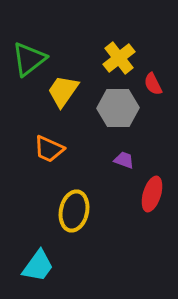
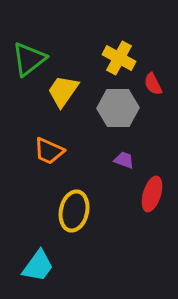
yellow cross: rotated 24 degrees counterclockwise
orange trapezoid: moved 2 px down
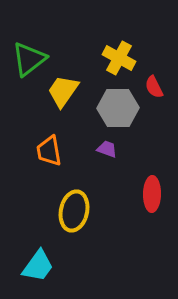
red semicircle: moved 1 px right, 3 px down
orange trapezoid: rotated 56 degrees clockwise
purple trapezoid: moved 17 px left, 11 px up
red ellipse: rotated 16 degrees counterclockwise
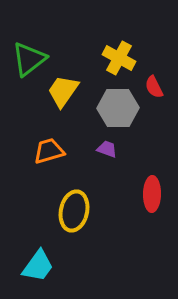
orange trapezoid: rotated 84 degrees clockwise
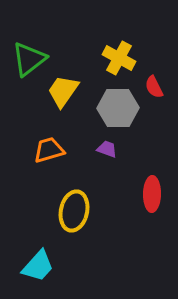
orange trapezoid: moved 1 px up
cyan trapezoid: rotated 6 degrees clockwise
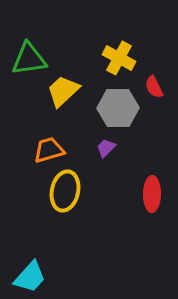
green triangle: rotated 30 degrees clockwise
yellow trapezoid: rotated 12 degrees clockwise
purple trapezoid: moved 1 px left, 1 px up; rotated 65 degrees counterclockwise
yellow ellipse: moved 9 px left, 20 px up
cyan trapezoid: moved 8 px left, 11 px down
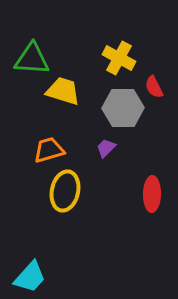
green triangle: moved 3 px right; rotated 12 degrees clockwise
yellow trapezoid: rotated 60 degrees clockwise
gray hexagon: moved 5 px right
